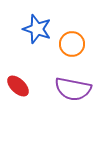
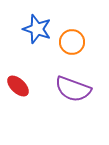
orange circle: moved 2 px up
purple semicircle: rotated 9 degrees clockwise
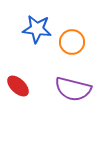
blue star: rotated 12 degrees counterclockwise
purple semicircle: rotated 6 degrees counterclockwise
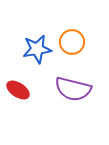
blue star: moved 20 px down; rotated 16 degrees counterclockwise
red ellipse: moved 4 px down; rotated 10 degrees counterclockwise
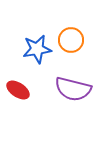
orange circle: moved 1 px left, 2 px up
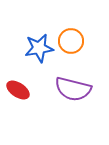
orange circle: moved 1 px down
blue star: moved 2 px right, 1 px up
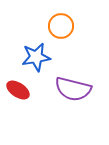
orange circle: moved 10 px left, 15 px up
blue star: moved 3 px left, 9 px down
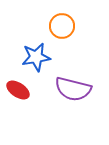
orange circle: moved 1 px right
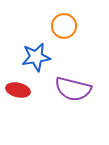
orange circle: moved 2 px right
red ellipse: rotated 20 degrees counterclockwise
